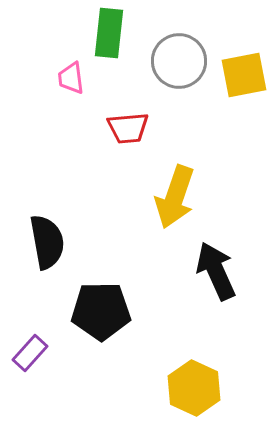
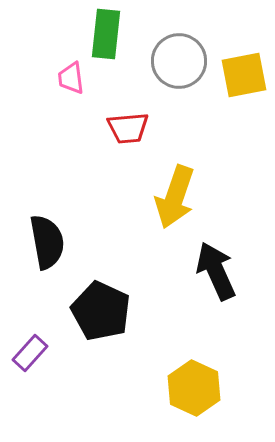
green rectangle: moved 3 px left, 1 px down
black pentagon: rotated 26 degrees clockwise
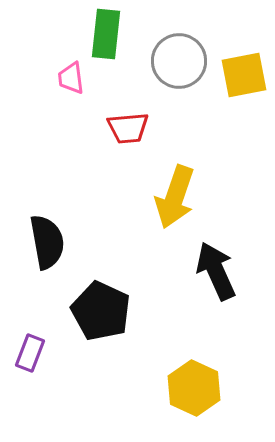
purple rectangle: rotated 21 degrees counterclockwise
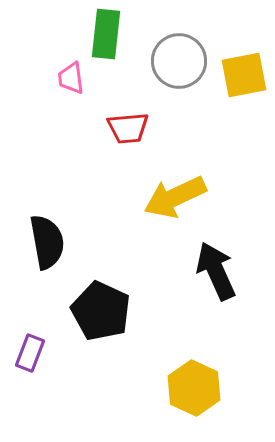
yellow arrow: rotated 46 degrees clockwise
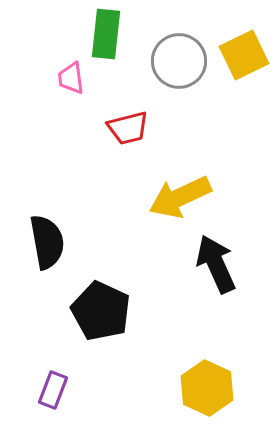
yellow square: moved 20 px up; rotated 15 degrees counterclockwise
red trapezoid: rotated 9 degrees counterclockwise
yellow arrow: moved 5 px right
black arrow: moved 7 px up
purple rectangle: moved 23 px right, 37 px down
yellow hexagon: moved 13 px right
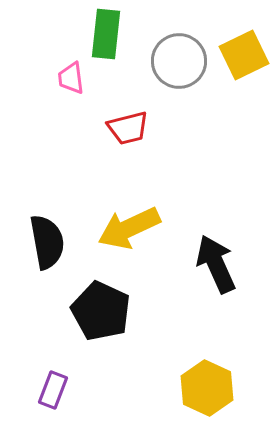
yellow arrow: moved 51 px left, 31 px down
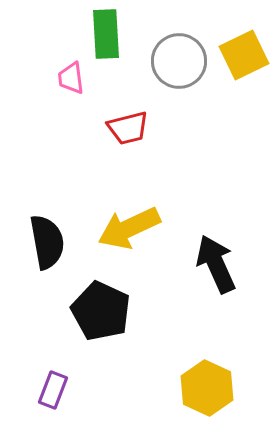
green rectangle: rotated 9 degrees counterclockwise
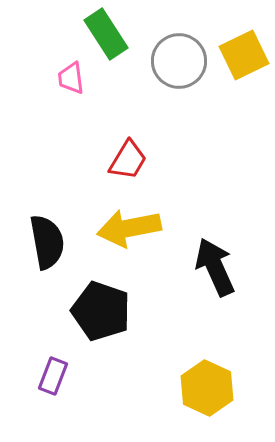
green rectangle: rotated 30 degrees counterclockwise
red trapezoid: moved 32 px down; rotated 45 degrees counterclockwise
yellow arrow: rotated 14 degrees clockwise
black arrow: moved 1 px left, 3 px down
black pentagon: rotated 6 degrees counterclockwise
purple rectangle: moved 14 px up
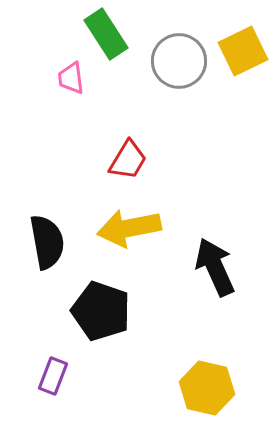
yellow square: moved 1 px left, 4 px up
yellow hexagon: rotated 12 degrees counterclockwise
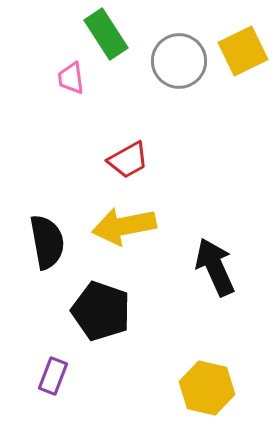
red trapezoid: rotated 30 degrees clockwise
yellow arrow: moved 5 px left, 2 px up
